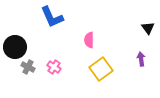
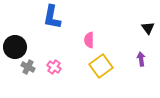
blue L-shape: rotated 35 degrees clockwise
yellow square: moved 3 px up
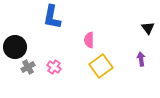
gray cross: rotated 32 degrees clockwise
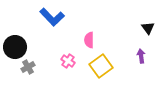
blue L-shape: rotated 55 degrees counterclockwise
purple arrow: moved 3 px up
pink cross: moved 14 px right, 6 px up
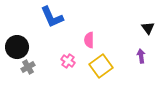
blue L-shape: rotated 20 degrees clockwise
black circle: moved 2 px right
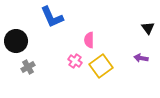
black circle: moved 1 px left, 6 px up
purple arrow: moved 2 px down; rotated 72 degrees counterclockwise
pink cross: moved 7 px right
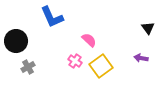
pink semicircle: rotated 133 degrees clockwise
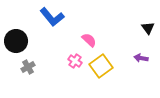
blue L-shape: rotated 15 degrees counterclockwise
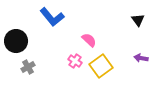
black triangle: moved 10 px left, 8 px up
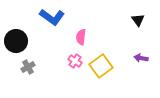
blue L-shape: rotated 15 degrees counterclockwise
pink semicircle: moved 8 px left, 3 px up; rotated 126 degrees counterclockwise
